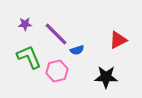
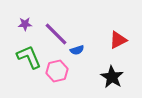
black star: moved 6 px right; rotated 30 degrees clockwise
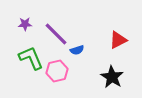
green L-shape: moved 2 px right, 1 px down
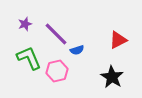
purple star: rotated 16 degrees counterclockwise
green L-shape: moved 2 px left
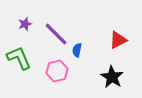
blue semicircle: rotated 120 degrees clockwise
green L-shape: moved 10 px left
